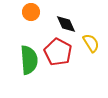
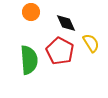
black diamond: moved 1 px up
red pentagon: moved 2 px right, 1 px up
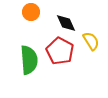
yellow semicircle: moved 2 px up
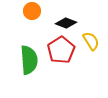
orange circle: moved 1 px right, 1 px up
black diamond: rotated 45 degrees counterclockwise
red pentagon: moved 1 px right, 1 px up; rotated 12 degrees clockwise
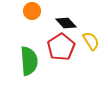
black diamond: rotated 25 degrees clockwise
red pentagon: moved 3 px up
green semicircle: moved 1 px down
